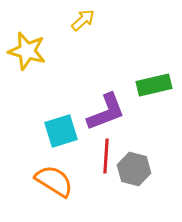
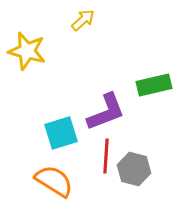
cyan square: moved 2 px down
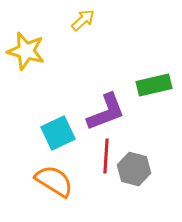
yellow star: moved 1 px left
cyan square: moved 3 px left; rotated 8 degrees counterclockwise
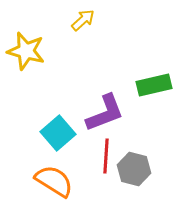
purple L-shape: moved 1 px left, 1 px down
cyan square: rotated 16 degrees counterclockwise
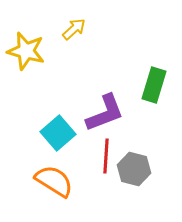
yellow arrow: moved 9 px left, 9 px down
green rectangle: rotated 60 degrees counterclockwise
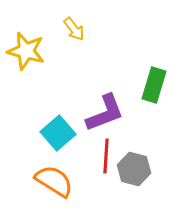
yellow arrow: rotated 95 degrees clockwise
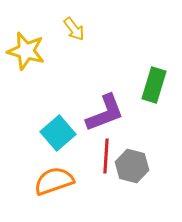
gray hexagon: moved 2 px left, 3 px up
orange semicircle: rotated 51 degrees counterclockwise
